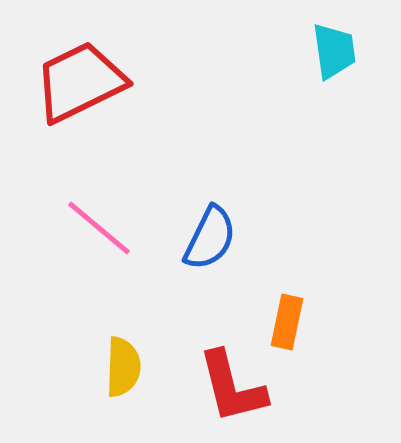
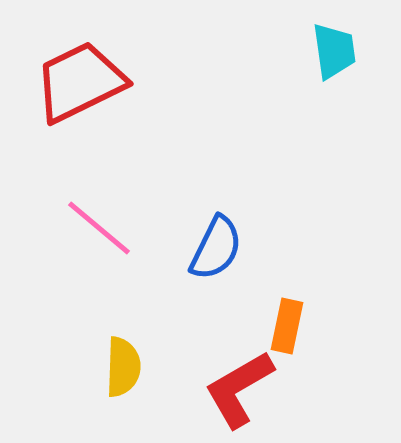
blue semicircle: moved 6 px right, 10 px down
orange rectangle: moved 4 px down
red L-shape: moved 7 px right, 2 px down; rotated 74 degrees clockwise
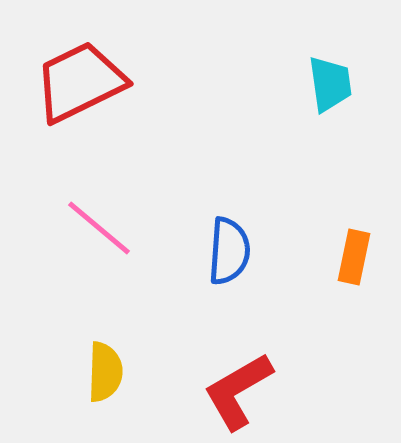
cyan trapezoid: moved 4 px left, 33 px down
blue semicircle: moved 13 px right, 3 px down; rotated 22 degrees counterclockwise
orange rectangle: moved 67 px right, 69 px up
yellow semicircle: moved 18 px left, 5 px down
red L-shape: moved 1 px left, 2 px down
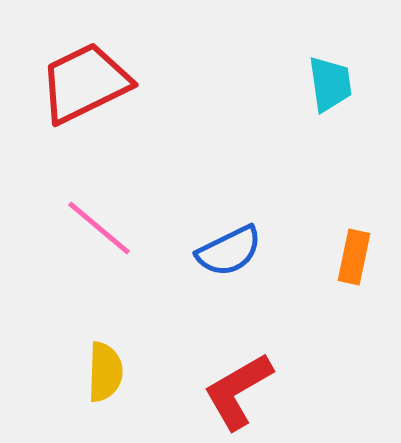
red trapezoid: moved 5 px right, 1 px down
blue semicircle: rotated 60 degrees clockwise
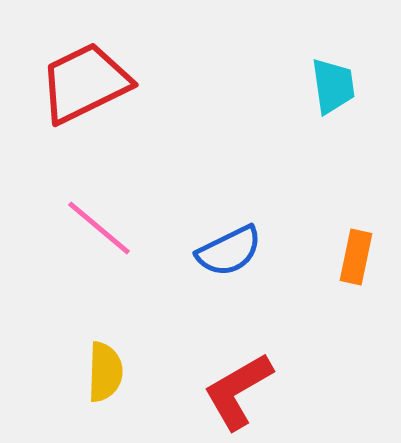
cyan trapezoid: moved 3 px right, 2 px down
orange rectangle: moved 2 px right
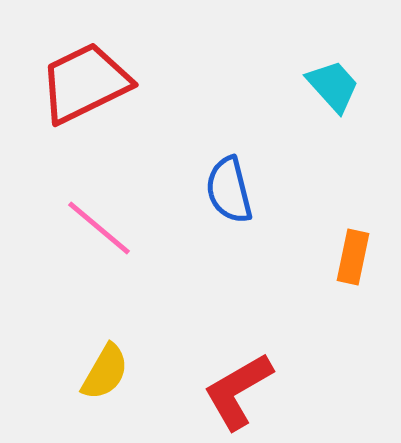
cyan trapezoid: rotated 34 degrees counterclockwise
blue semicircle: moved 61 px up; rotated 102 degrees clockwise
orange rectangle: moved 3 px left
yellow semicircle: rotated 28 degrees clockwise
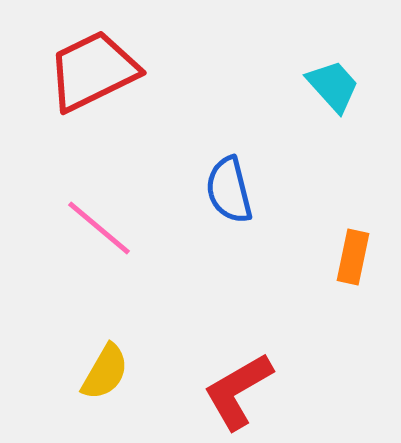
red trapezoid: moved 8 px right, 12 px up
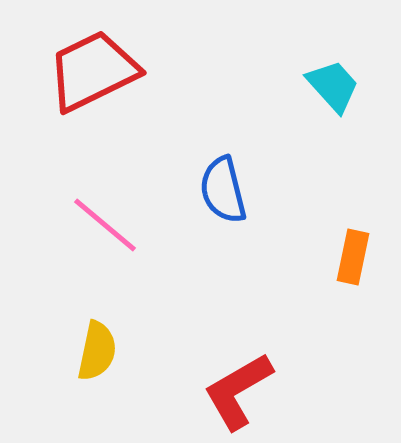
blue semicircle: moved 6 px left
pink line: moved 6 px right, 3 px up
yellow semicircle: moved 8 px left, 21 px up; rotated 18 degrees counterclockwise
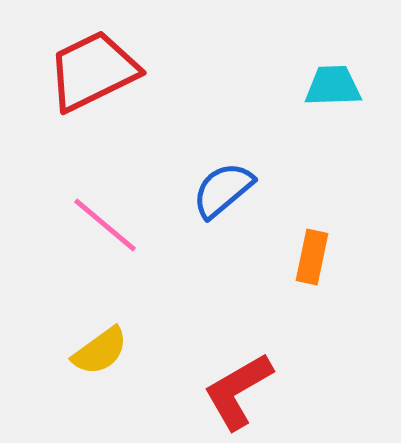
cyan trapezoid: rotated 50 degrees counterclockwise
blue semicircle: rotated 64 degrees clockwise
orange rectangle: moved 41 px left
yellow semicircle: moved 3 px right; rotated 42 degrees clockwise
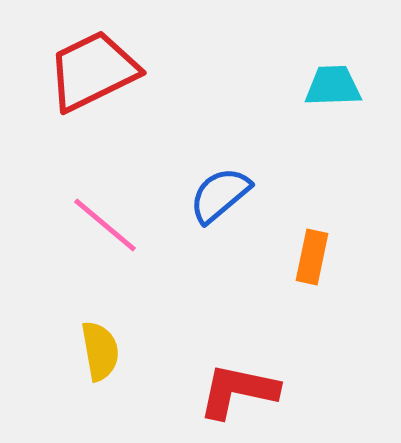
blue semicircle: moved 3 px left, 5 px down
yellow semicircle: rotated 64 degrees counterclockwise
red L-shape: rotated 42 degrees clockwise
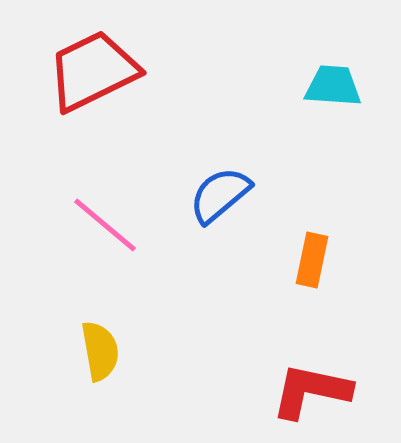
cyan trapezoid: rotated 6 degrees clockwise
orange rectangle: moved 3 px down
red L-shape: moved 73 px right
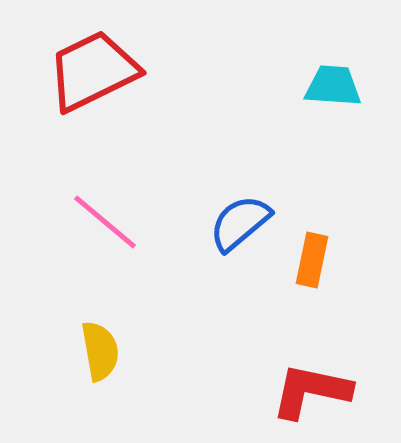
blue semicircle: moved 20 px right, 28 px down
pink line: moved 3 px up
